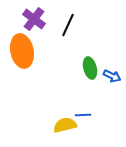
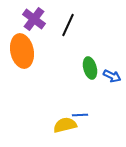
blue line: moved 3 px left
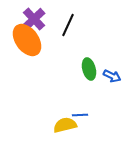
purple cross: rotated 10 degrees clockwise
orange ellipse: moved 5 px right, 11 px up; rotated 24 degrees counterclockwise
green ellipse: moved 1 px left, 1 px down
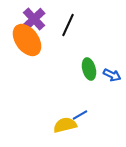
blue arrow: moved 1 px up
blue line: rotated 28 degrees counterclockwise
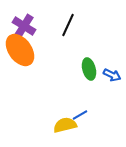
purple cross: moved 10 px left, 7 px down; rotated 15 degrees counterclockwise
orange ellipse: moved 7 px left, 10 px down
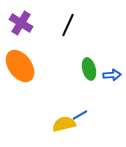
purple cross: moved 3 px left, 3 px up
orange ellipse: moved 16 px down
blue arrow: rotated 30 degrees counterclockwise
yellow semicircle: moved 1 px left, 1 px up
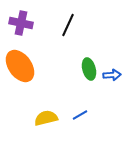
purple cross: rotated 20 degrees counterclockwise
yellow semicircle: moved 18 px left, 6 px up
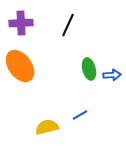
purple cross: rotated 15 degrees counterclockwise
yellow semicircle: moved 1 px right, 9 px down
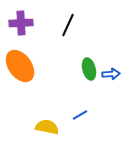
blue arrow: moved 1 px left, 1 px up
yellow semicircle: rotated 25 degrees clockwise
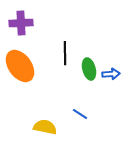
black line: moved 3 px left, 28 px down; rotated 25 degrees counterclockwise
blue line: moved 1 px up; rotated 63 degrees clockwise
yellow semicircle: moved 2 px left
